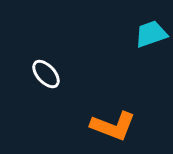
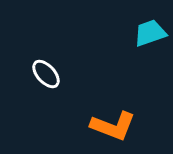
cyan trapezoid: moved 1 px left, 1 px up
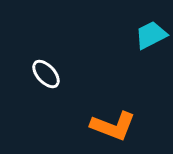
cyan trapezoid: moved 1 px right, 2 px down; rotated 8 degrees counterclockwise
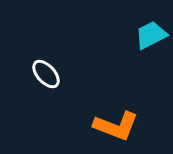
orange L-shape: moved 3 px right
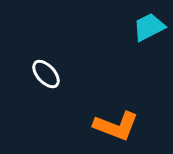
cyan trapezoid: moved 2 px left, 8 px up
